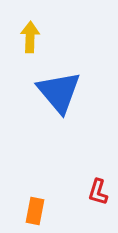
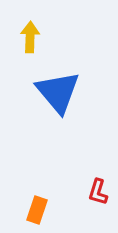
blue triangle: moved 1 px left
orange rectangle: moved 2 px right, 1 px up; rotated 8 degrees clockwise
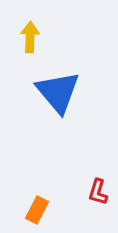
orange rectangle: rotated 8 degrees clockwise
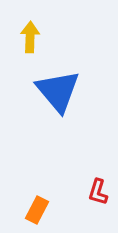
blue triangle: moved 1 px up
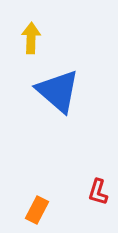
yellow arrow: moved 1 px right, 1 px down
blue triangle: rotated 9 degrees counterclockwise
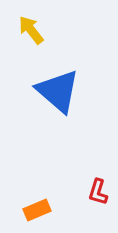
yellow arrow: moved 8 px up; rotated 40 degrees counterclockwise
orange rectangle: rotated 40 degrees clockwise
